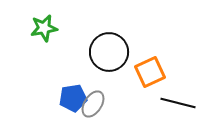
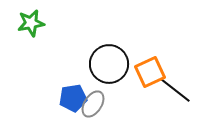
green star: moved 13 px left, 5 px up
black circle: moved 12 px down
black line: moved 3 px left, 13 px up; rotated 24 degrees clockwise
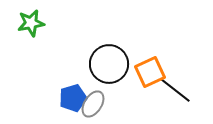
blue pentagon: rotated 8 degrees counterclockwise
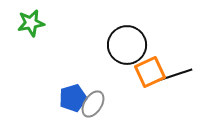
black circle: moved 18 px right, 19 px up
black line: moved 15 px up; rotated 56 degrees counterclockwise
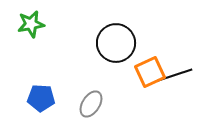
green star: moved 1 px down
black circle: moved 11 px left, 2 px up
blue pentagon: moved 32 px left; rotated 20 degrees clockwise
gray ellipse: moved 2 px left
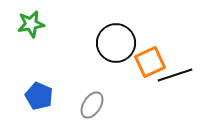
orange square: moved 10 px up
blue pentagon: moved 2 px left, 2 px up; rotated 20 degrees clockwise
gray ellipse: moved 1 px right, 1 px down
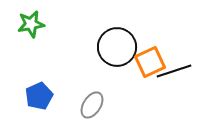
black circle: moved 1 px right, 4 px down
black line: moved 1 px left, 4 px up
blue pentagon: rotated 24 degrees clockwise
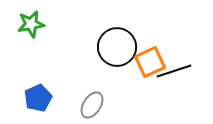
blue pentagon: moved 1 px left, 2 px down
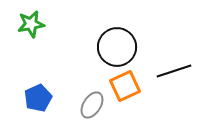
orange square: moved 25 px left, 24 px down
